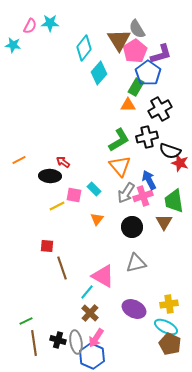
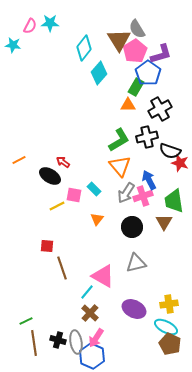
black ellipse at (50, 176): rotated 30 degrees clockwise
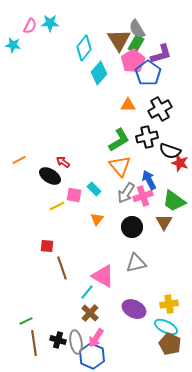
pink pentagon at (135, 51): moved 2 px left, 10 px down
green rectangle at (136, 87): moved 43 px up
green trapezoid at (174, 201): rotated 45 degrees counterclockwise
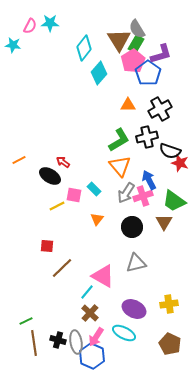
brown line at (62, 268): rotated 65 degrees clockwise
cyan ellipse at (166, 327): moved 42 px left, 6 px down
pink arrow at (96, 338): moved 1 px up
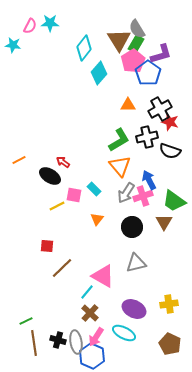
red star at (180, 163): moved 10 px left, 41 px up
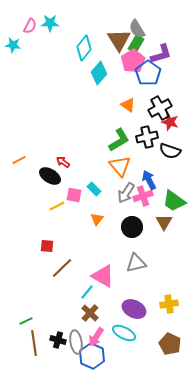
orange triangle at (128, 105): rotated 35 degrees clockwise
black cross at (160, 109): moved 1 px up
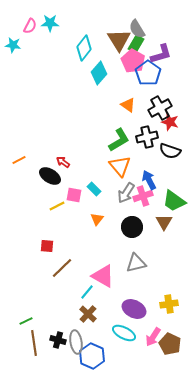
pink pentagon at (133, 61): rotated 10 degrees counterclockwise
brown cross at (90, 313): moved 2 px left, 1 px down
pink arrow at (96, 337): moved 57 px right
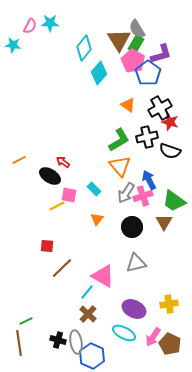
pink square at (74, 195): moved 5 px left
brown line at (34, 343): moved 15 px left
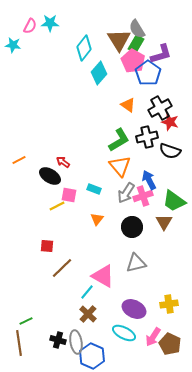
cyan rectangle at (94, 189): rotated 24 degrees counterclockwise
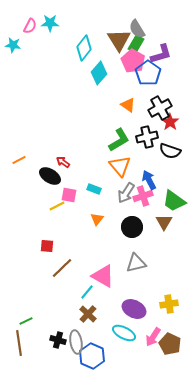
red star at (170, 122): rotated 18 degrees clockwise
